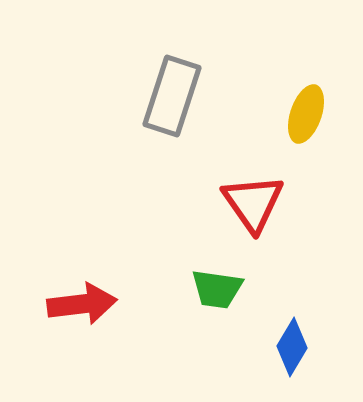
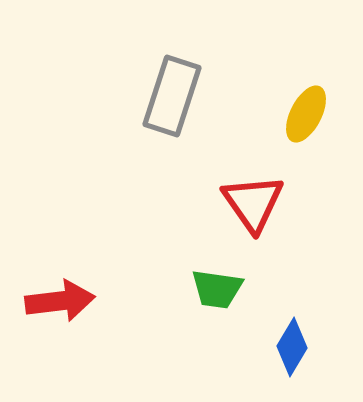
yellow ellipse: rotated 8 degrees clockwise
red arrow: moved 22 px left, 3 px up
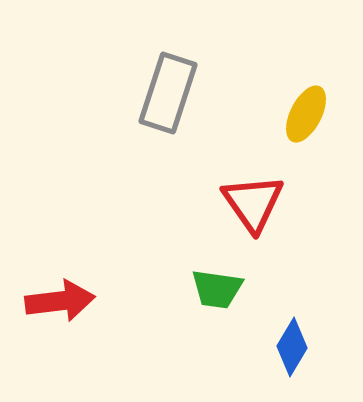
gray rectangle: moved 4 px left, 3 px up
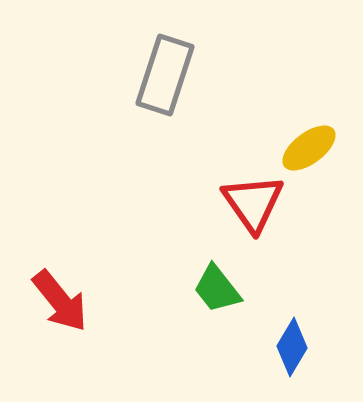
gray rectangle: moved 3 px left, 18 px up
yellow ellipse: moved 3 px right, 34 px down; rotated 26 degrees clockwise
green trapezoid: rotated 44 degrees clockwise
red arrow: rotated 58 degrees clockwise
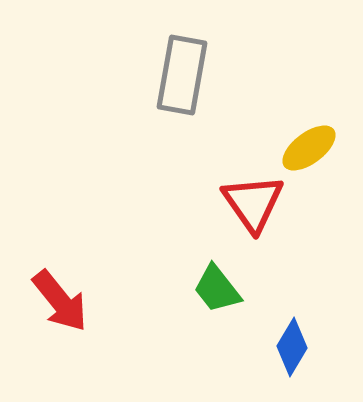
gray rectangle: moved 17 px right; rotated 8 degrees counterclockwise
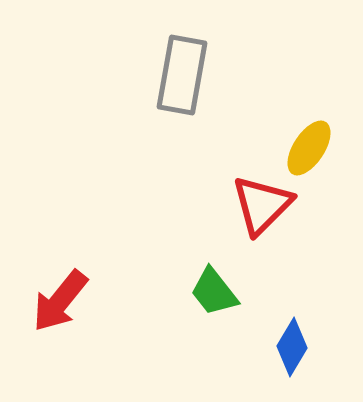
yellow ellipse: rotated 20 degrees counterclockwise
red triangle: moved 9 px right, 2 px down; rotated 20 degrees clockwise
green trapezoid: moved 3 px left, 3 px down
red arrow: rotated 78 degrees clockwise
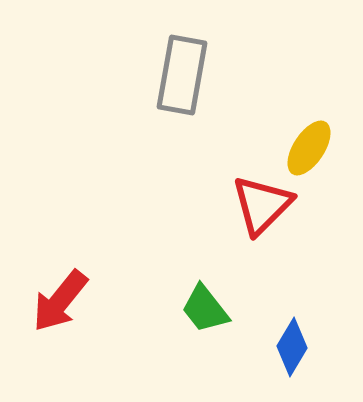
green trapezoid: moved 9 px left, 17 px down
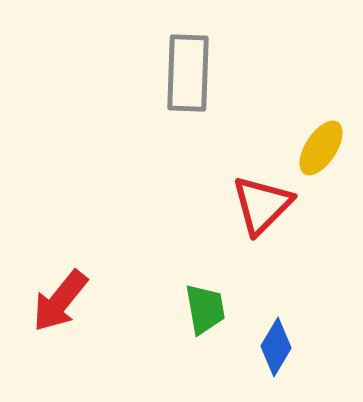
gray rectangle: moved 6 px right, 2 px up; rotated 8 degrees counterclockwise
yellow ellipse: moved 12 px right
green trapezoid: rotated 152 degrees counterclockwise
blue diamond: moved 16 px left
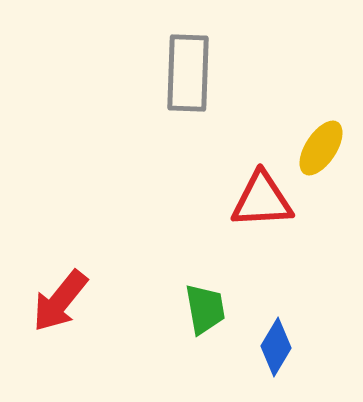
red triangle: moved 5 px up; rotated 42 degrees clockwise
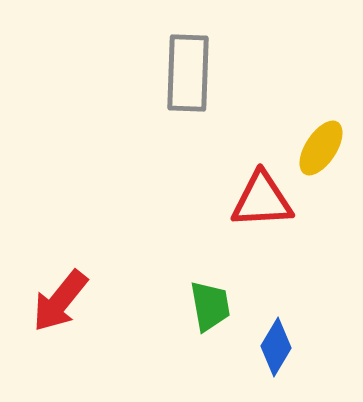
green trapezoid: moved 5 px right, 3 px up
